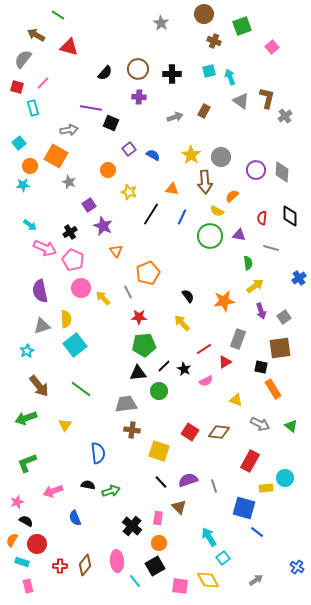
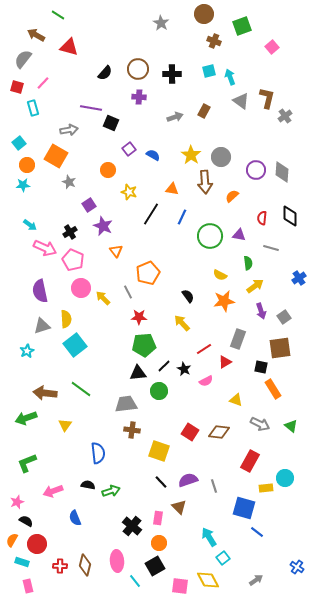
orange circle at (30, 166): moved 3 px left, 1 px up
yellow semicircle at (217, 211): moved 3 px right, 64 px down
brown arrow at (39, 386): moved 6 px right, 7 px down; rotated 135 degrees clockwise
brown diamond at (85, 565): rotated 25 degrees counterclockwise
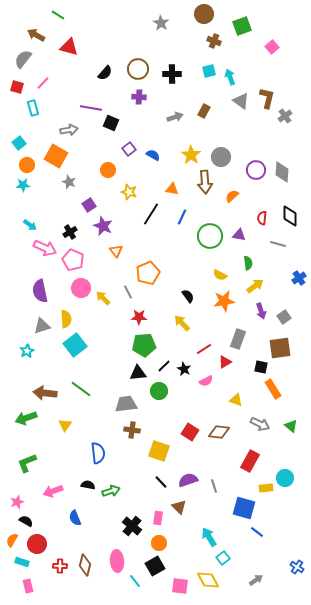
gray line at (271, 248): moved 7 px right, 4 px up
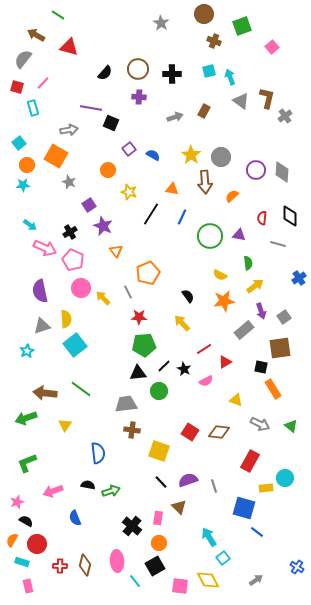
gray rectangle at (238, 339): moved 6 px right, 9 px up; rotated 30 degrees clockwise
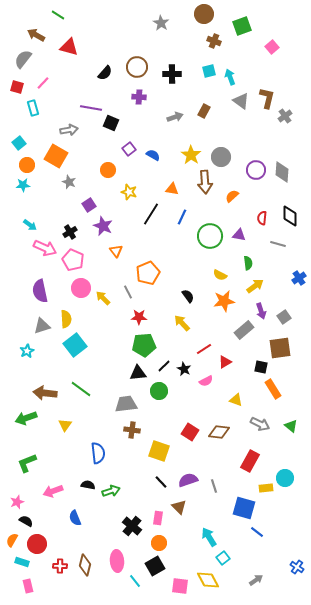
brown circle at (138, 69): moved 1 px left, 2 px up
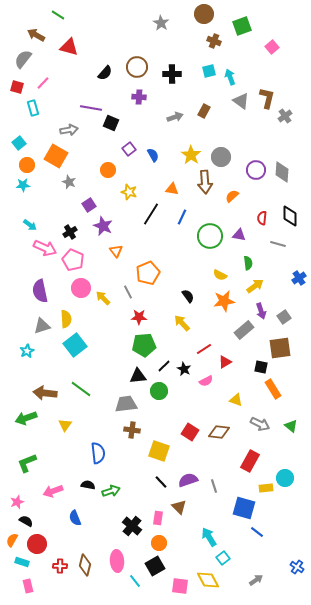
blue semicircle at (153, 155): rotated 32 degrees clockwise
black triangle at (138, 373): moved 3 px down
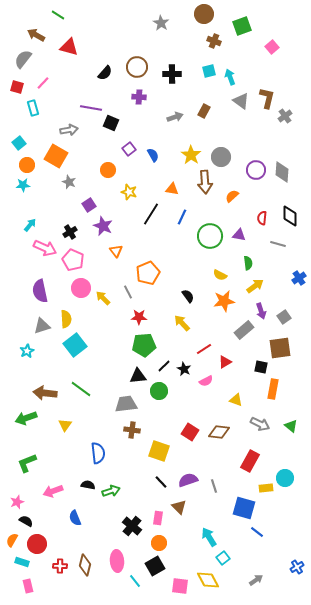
cyan arrow at (30, 225): rotated 88 degrees counterclockwise
orange rectangle at (273, 389): rotated 42 degrees clockwise
blue cross at (297, 567): rotated 24 degrees clockwise
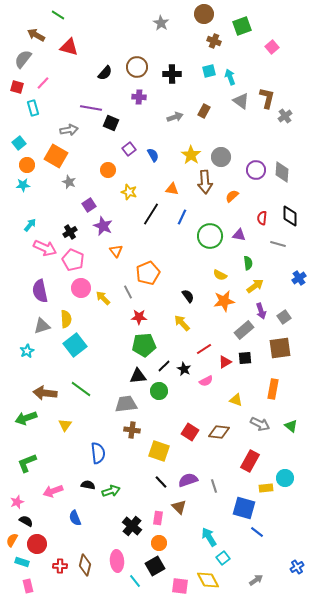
black square at (261, 367): moved 16 px left, 9 px up; rotated 16 degrees counterclockwise
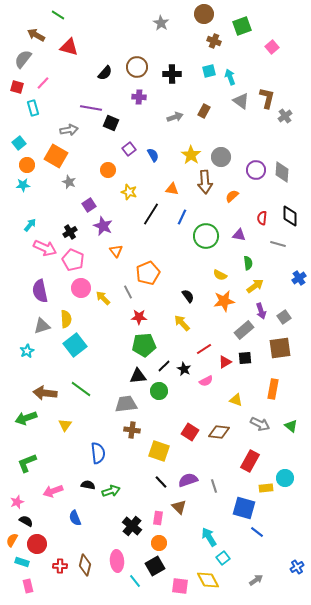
green circle at (210, 236): moved 4 px left
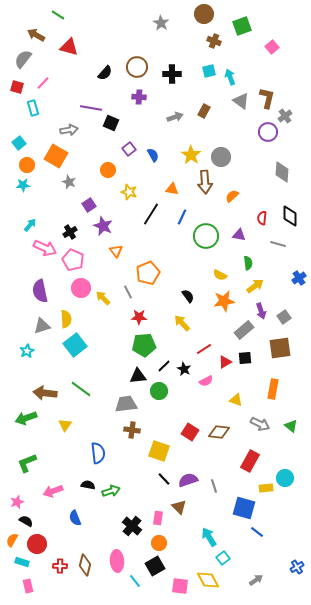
purple circle at (256, 170): moved 12 px right, 38 px up
black line at (161, 482): moved 3 px right, 3 px up
